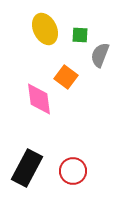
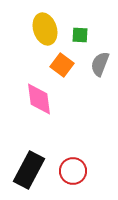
yellow ellipse: rotated 8 degrees clockwise
gray semicircle: moved 9 px down
orange square: moved 4 px left, 12 px up
black rectangle: moved 2 px right, 2 px down
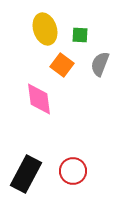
black rectangle: moved 3 px left, 4 px down
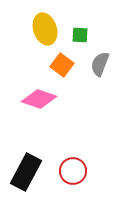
pink diamond: rotated 64 degrees counterclockwise
black rectangle: moved 2 px up
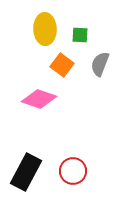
yellow ellipse: rotated 16 degrees clockwise
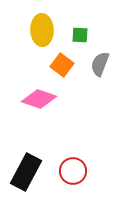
yellow ellipse: moved 3 px left, 1 px down
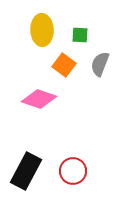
orange square: moved 2 px right
black rectangle: moved 1 px up
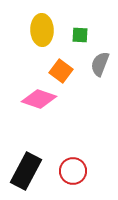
orange square: moved 3 px left, 6 px down
